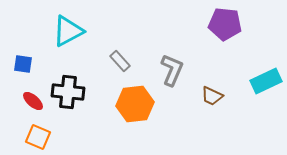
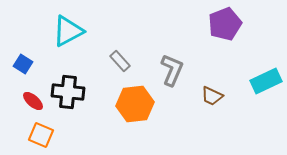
purple pentagon: rotated 28 degrees counterclockwise
blue square: rotated 24 degrees clockwise
orange square: moved 3 px right, 2 px up
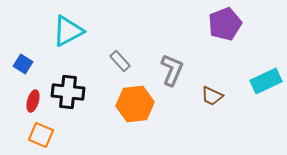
red ellipse: rotated 65 degrees clockwise
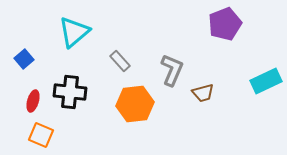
cyan triangle: moved 6 px right, 1 px down; rotated 12 degrees counterclockwise
blue square: moved 1 px right, 5 px up; rotated 18 degrees clockwise
black cross: moved 2 px right
brown trapezoid: moved 9 px left, 3 px up; rotated 40 degrees counterclockwise
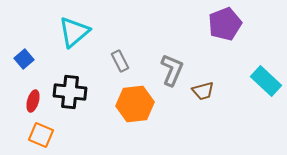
gray rectangle: rotated 15 degrees clockwise
cyan rectangle: rotated 68 degrees clockwise
brown trapezoid: moved 2 px up
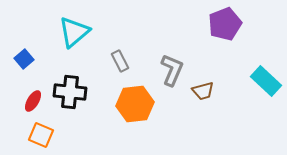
red ellipse: rotated 15 degrees clockwise
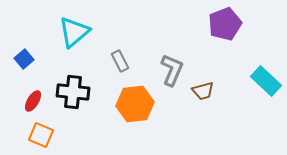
black cross: moved 3 px right
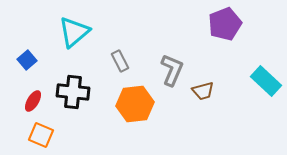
blue square: moved 3 px right, 1 px down
